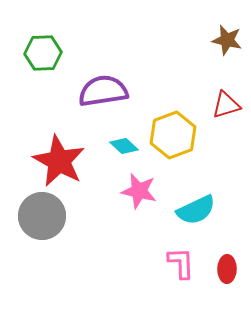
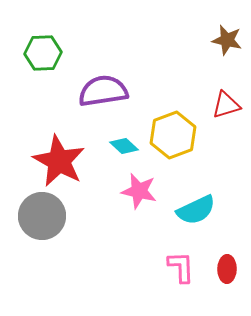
pink L-shape: moved 4 px down
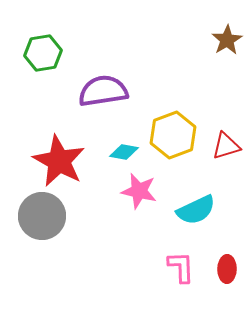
brown star: rotated 28 degrees clockwise
green hexagon: rotated 6 degrees counterclockwise
red triangle: moved 41 px down
cyan diamond: moved 6 px down; rotated 32 degrees counterclockwise
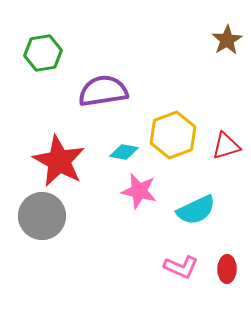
pink L-shape: rotated 116 degrees clockwise
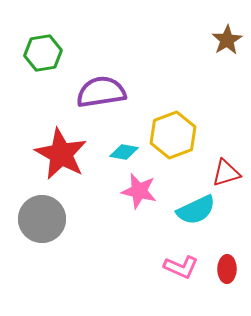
purple semicircle: moved 2 px left, 1 px down
red triangle: moved 27 px down
red star: moved 2 px right, 7 px up
gray circle: moved 3 px down
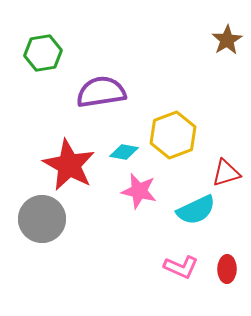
red star: moved 8 px right, 11 px down
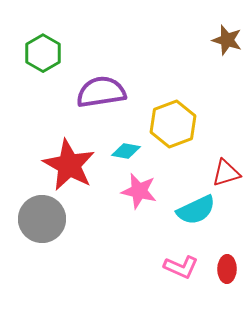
brown star: rotated 24 degrees counterclockwise
green hexagon: rotated 21 degrees counterclockwise
yellow hexagon: moved 11 px up
cyan diamond: moved 2 px right, 1 px up
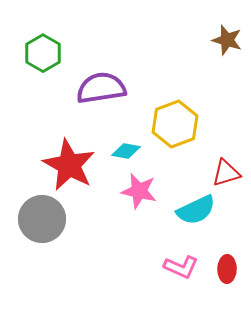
purple semicircle: moved 4 px up
yellow hexagon: moved 2 px right
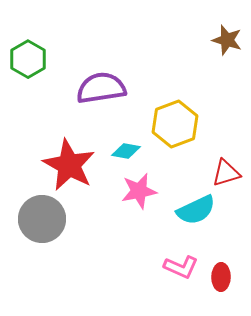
green hexagon: moved 15 px left, 6 px down
pink star: rotated 24 degrees counterclockwise
red ellipse: moved 6 px left, 8 px down
